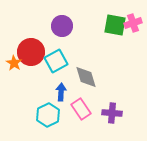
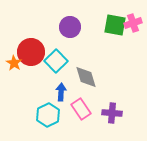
purple circle: moved 8 px right, 1 px down
cyan square: rotated 15 degrees counterclockwise
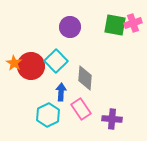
red circle: moved 14 px down
gray diamond: moved 1 px left, 1 px down; rotated 20 degrees clockwise
purple cross: moved 6 px down
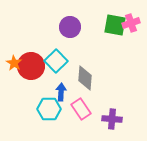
pink cross: moved 2 px left
cyan hexagon: moved 1 px right, 6 px up; rotated 25 degrees clockwise
